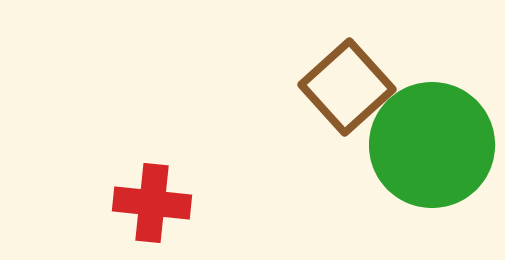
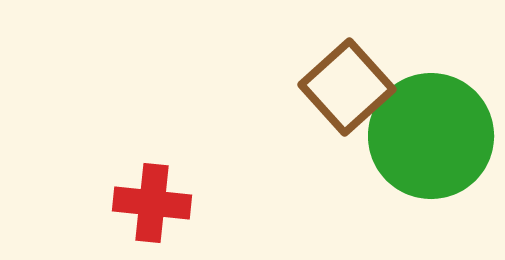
green circle: moved 1 px left, 9 px up
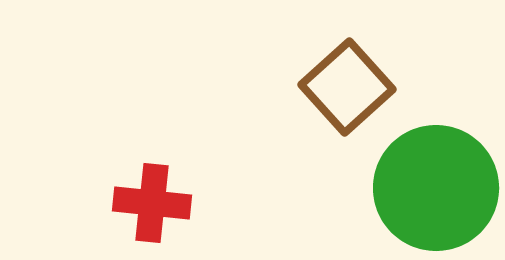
green circle: moved 5 px right, 52 px down
